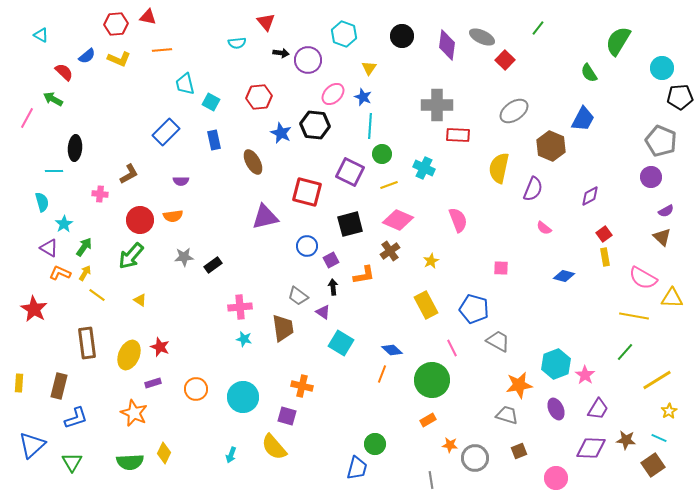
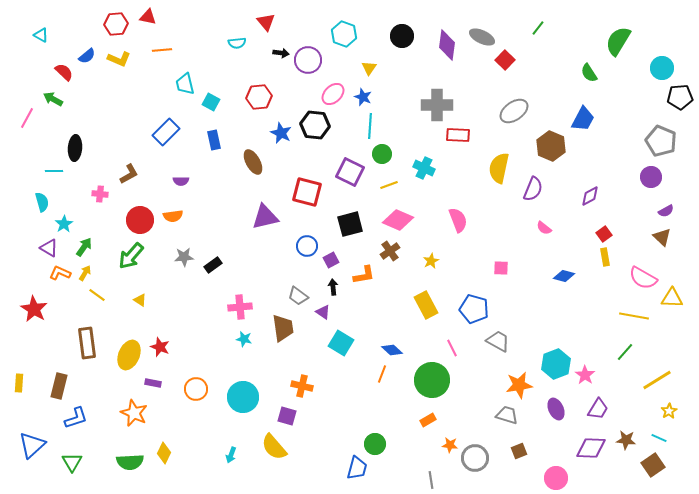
purple rectangle at (153, 383): rotated 28 degrees clockwise
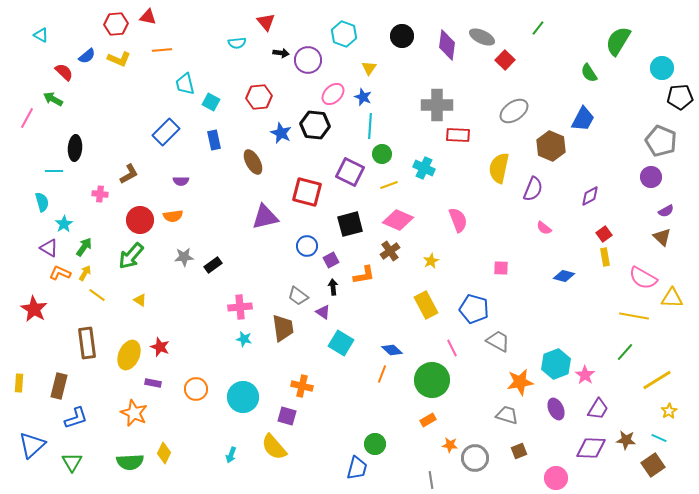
orange star at (519, 385): moved 1 px right, 3 px up
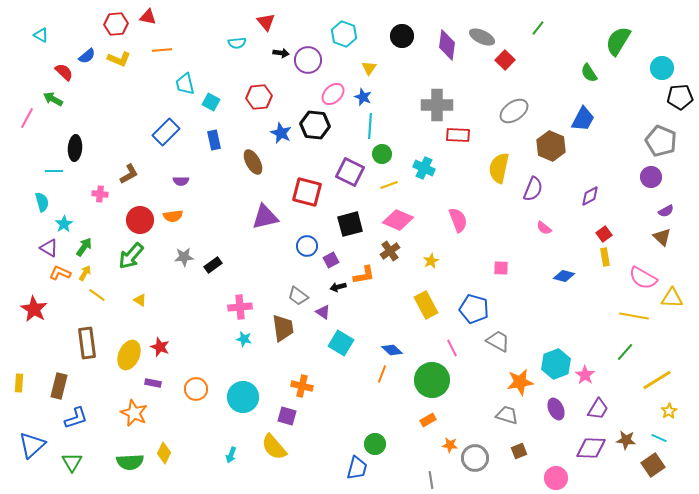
black arrow at (333, 287): moved 5 px right; rotated 98 degrees counterclockwise
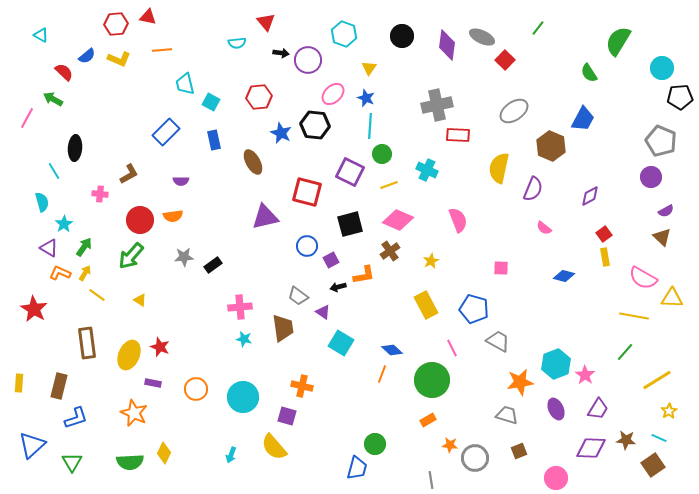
blue star at (363, 97): moved 3 px right, 1 px down
gray cross at (437, 105): rotated 12 degrees counterclockwise
cyan cross at (424, 168): moved 3 px right, 2 px down
cyan line at (54, 171): rotated 60 degrees clockwise
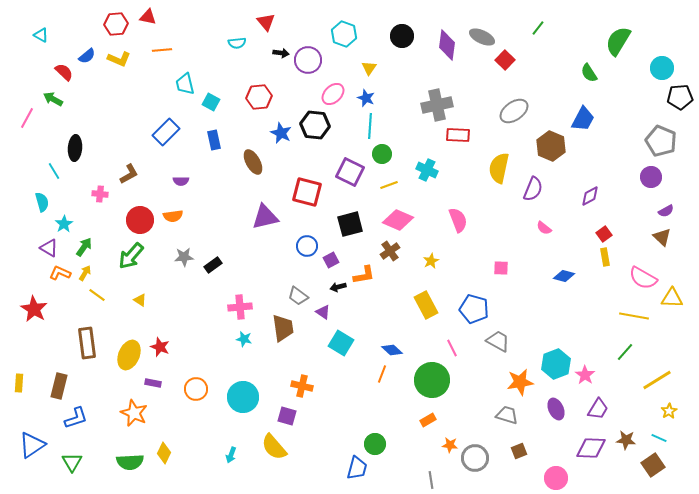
blue triangle at (32, 445): rotated 8 degrees clockwise
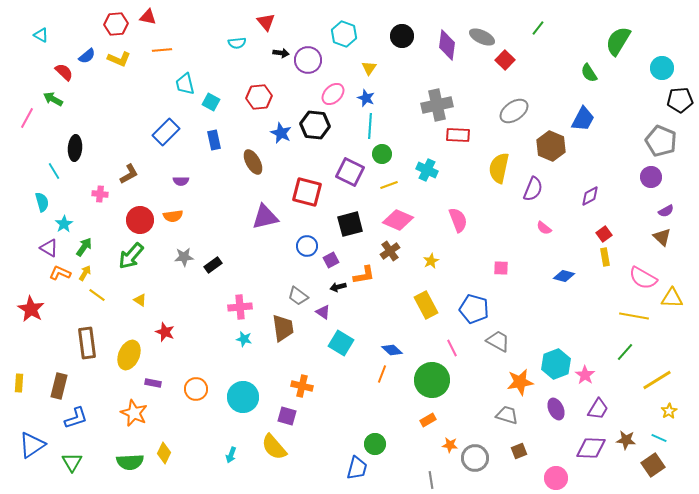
black pentagon at (680, 97): moved 3 px down
red star at (34, 309): moved 3 px left
red star at (160, 347): moved 5 px right, 15 px up
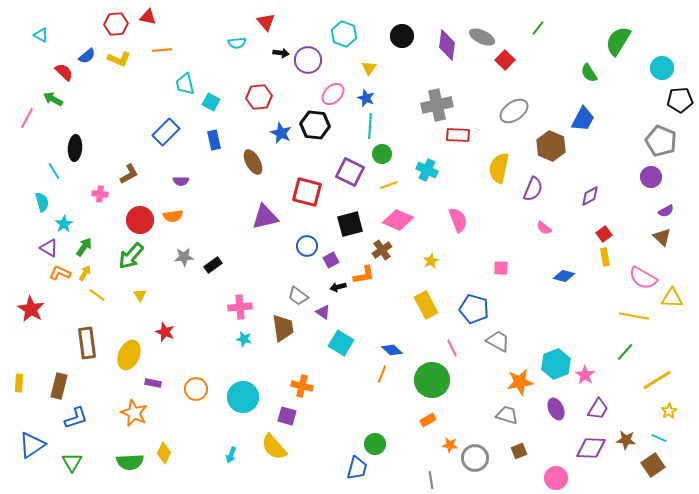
brown cross at (390, 251): moved 8 px left, 1 px up
yellow triangle at (140, 300): moved 5 px up; rotated 24 degrees clockwise
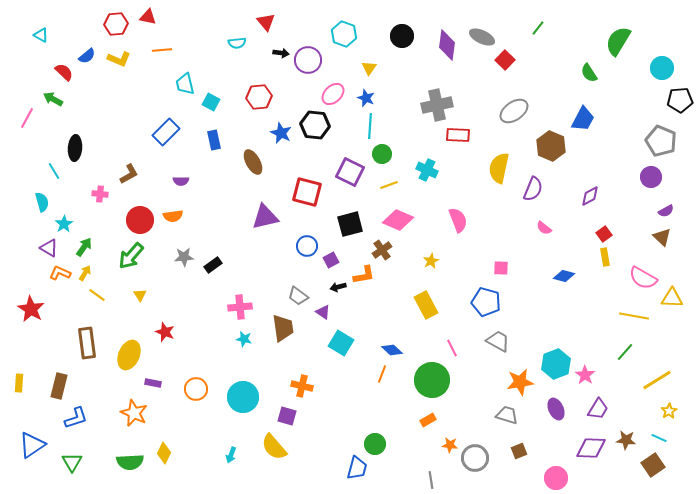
blue pentagon at (474, 309): moved 12 px right, 7 px up
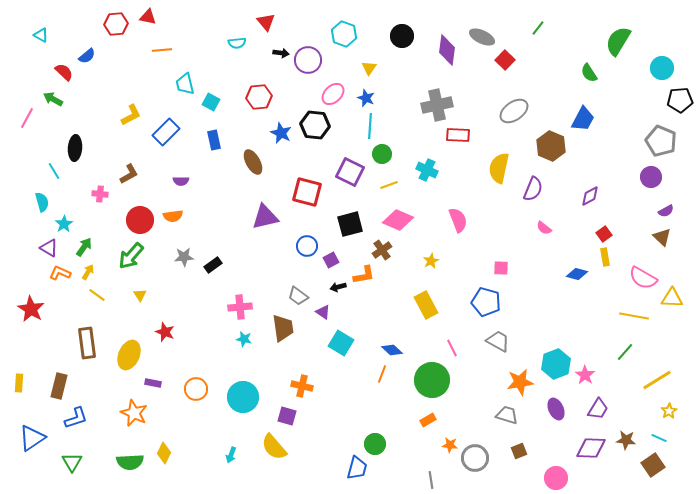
purple diamond at (447, 45): moved 5 px down
yellow L-shape at (119, 59): moved 12 px right, 56 px down; rotated 50 degrees counterclockwise
yellow arrow at (85, 273): moved 3 px right, 1 px up
blue diamond at (564, 276): moved 13 px right, 2 px up
blue triangle at (32, 445): moved 7 px up
